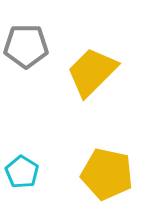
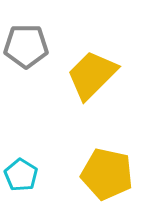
yellow trapezoid: moved 3 px down
cyan pentagon: moved 1 px left, 3 px down
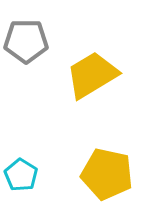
gray pentagon: moved 5 px up
yellow trapezoid: rotated 14 degrees clockwise
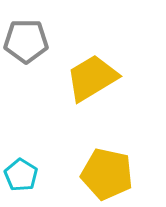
yellow trapezoid: moved 3 px down
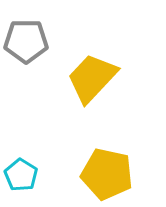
yellow trapezoid: rotated 16 degrees counterclockwise
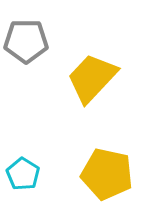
cyan pentagon: moved 2 px right, 1 px up
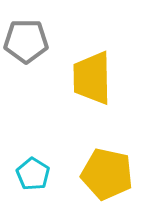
yellow trapezoid: rotated 44 degrees counterclockwise
cyan pentagon: moved 10 px right
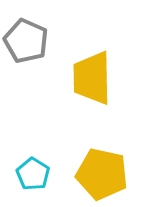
gray pentagon: rotated 24 degrees clockwise
yellow pentagon: moved 5 px left
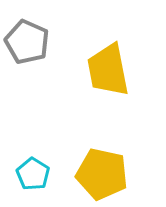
gray pentagon: moved 1 px right, 1 px down
yellow trapezoid: moved 16 px right, 8 px up; rotated 10 degrees counterclockwise
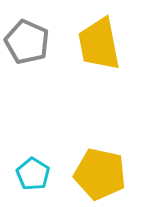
yellow trapezoid: moved 9 px left, 26 px up
yellow pentagon: moved 2 px left
